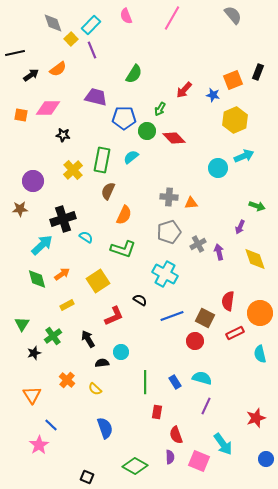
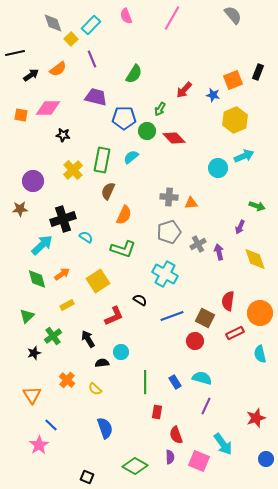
purple line at (92, 50): moved 9 px down
green triangle at (22, 324): moved 5 px right, 8 px up; rotated 14 degrees clockwise
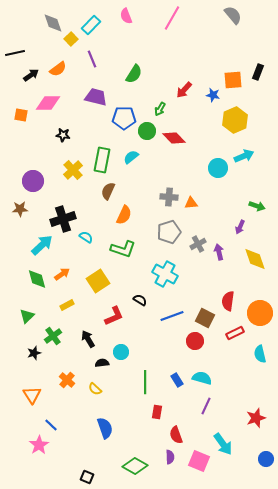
orange square at (233, 80): rotated 18 degrees clockwise
pink diamond at (48, 108): moved 5 px up
blue rectangle at (175, 382): moved 2 px right, 2 px up
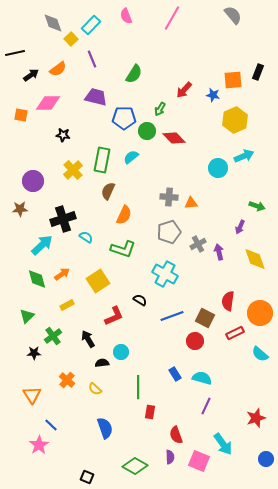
black star at (34, 353): rotated 16 degrees clockwise
cyan semicircle at (260, 354): rotated 36 degrees counterclockwise
blue rectangle at (177, 380): moved 2 px left, 6 px up
green line at (145, 382): moved 7 px left, 5 px down
red rectangle at (157, 412): moved 7 px left
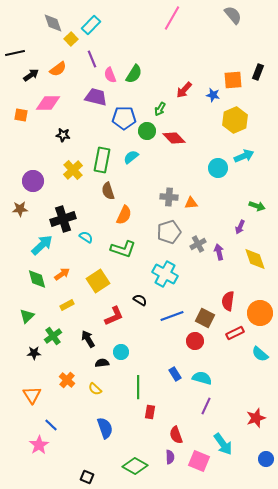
pink semicircle at (126, 16): moved 16 px left, 59 px down
brown semicircle at (108, 191): rotated 42 degrees counterclockwise
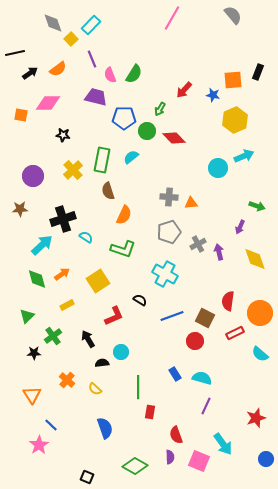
black arrow at (31, 75): moved 1 px left, 2 px up
purple circle at (33, 181): moved 5 px up
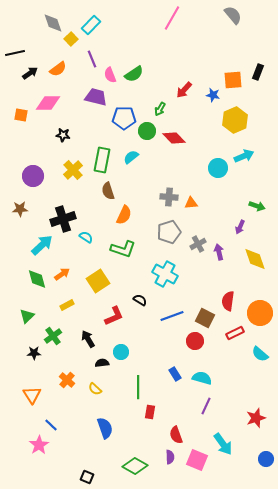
green semicircle at (134, 74): rotated 24 degrees clockwise
pink square at (199, 461): moved 2 px left, 1 px up
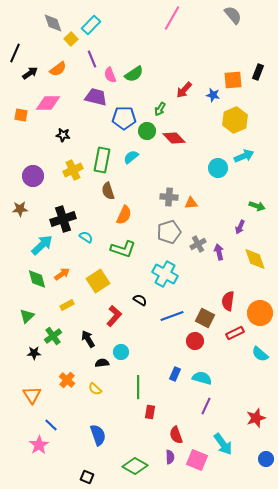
black line at (15, 53): rotated 54 degrees counterclockwise
yellow cross at (73, 170): rotated 18 degrees clockwise
red L-shape at (114, 316): rotated 25 degrees counterclockwise
blue rectangle at (175, 374): rotated 56 degrees clockwise
blue semicircle at (105, 428): moved 7 px left, 7 px down
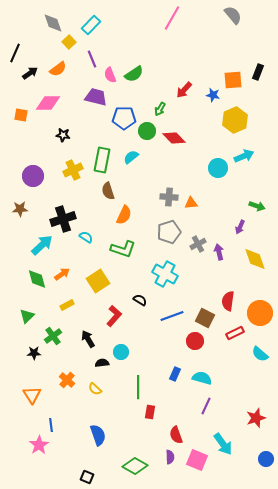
yellow square at (71, 39): moved 2 px left, 3 px down
blue line at (51, 425): rotated 40 degrees clockwise
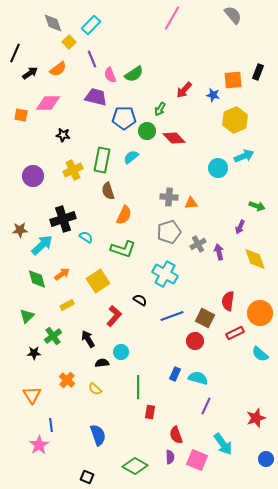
brown star at (20, 209): moved 21 px down
cyan semicircle at (202, 378): moved 4 px left
